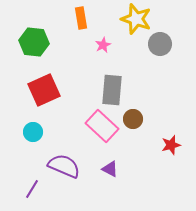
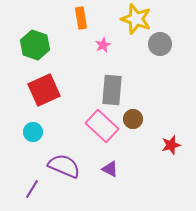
green hexagon: moved 1 px right, 3 px down; rotated 12 degrees clockwise
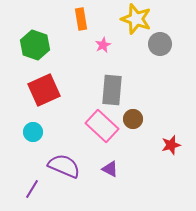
orange rectangle: moved 1 px down
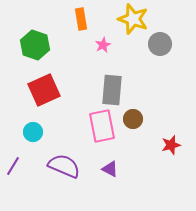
yellow star: moved 3 px left
pink rectangle: rotated 36 degrees clockwise
purple line: moved 19 px left, 23 px up
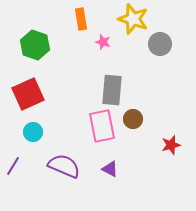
pink star: moved 3 px up; rotated 28 degrees counterclockwise
red square: moved 16 px left, 4 px down
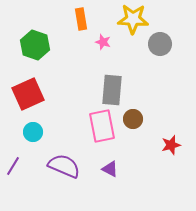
yellow star: rotated 16 degrees counterclockwise
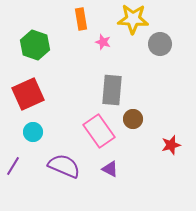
pink rectangle: moved 3 px left, 5 px down; rotated 24 degrees counterclockwise
